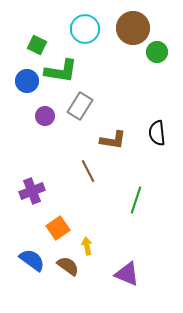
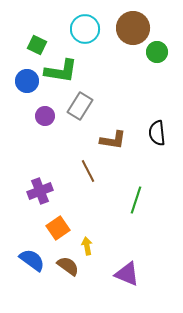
purple cross: moved 8 px right
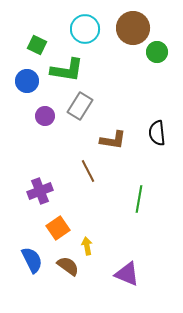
green L-shape: moved 6 px right, 1 px up
green line: moved 3 px right, 1 px up; rotated 8 degrees counterclockwise
blue semicircle: rotated 28 degrees clockwise
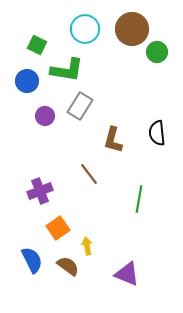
brown circle: moved 1 px left, 1 px down
brown L-shape: rotated 96 degrees clockwise
brown line: moved 1 px right, 3 px down; rotated 10 degrees counterclockwise
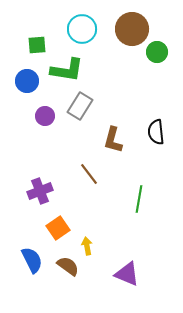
cyan circle: moved 3 px left
green square: rotated 30 degrees counterclockwise
black semicircle: moved 1 px left, 1 px up
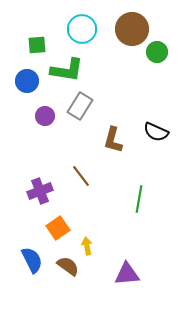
black semicircle: rotated 60 degrees counterclockwise
brown line: moved 8 px left, 2 px down
purple triangle: rotated 28 degrees counterclockwise
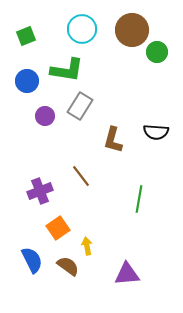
brown circle: moved 1 px down
green square: moved 11 px left, 9 px up; rotated 18 degrees counterclockwise
black semicircle: rotated 20 degrees counterclockwise
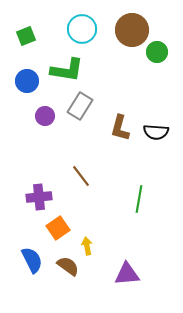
brown L-shape: moved 7 px right, 12 px up
purple cross: moved 1 px left, 6 px down; rotated 15 degrees clockwise
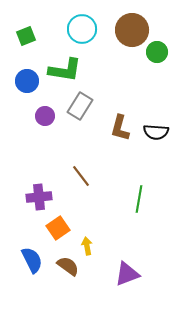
green L-shape: moved 2 px left
purple triangle: rotated 16 degrees counterclockwise
